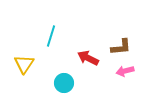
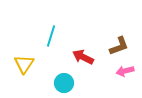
brown L-shape: moved 2 px left, 1 px up; rotated 15 degrees counterclockwise
red arrow: moved 5 px left, 1 px up
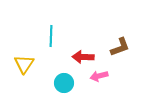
cyan line: rotated 15 degrees counterclockwise
brown L-shape: moved 1 px right, 1 px down
red arrow: rotated 25 degrees counterclockwise
pink arrow: moved 26 px left, 5 px down
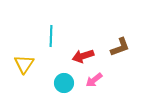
red arrow: moved 1 px up; rotated 20 degrees counterclockwise
pink arrow: moved 5 px left, 4 px down; rotated 24 degrees counterclockwise
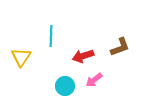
yellow triangle: moved 3 px left, 7 px up
cyan circle: moved 1 px right, 3 px down
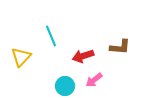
cyan line: rotated 25 degrees counterclockwise
brown L-shape: rotated 25 degrees clockwise
yellow triangle: rotated 10 degrees clockwise
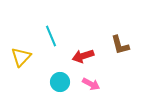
brown L-shape: moved 2 px up; rotated 70 degrees clockwise
pink arrow: moved 3 px left, 4 px down; rotated 114 degrees counterclockwise
cyan circle: moved 5 px left, 4 px up
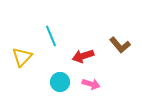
brown L-shape: rotated 25 degrees counterclockwise
yellow triangle: moved 1 px right
pink arrow: rotated 12 degrees counterclockwise
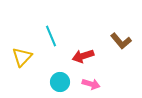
brown L-shape: moved 1 px right, 4 px up
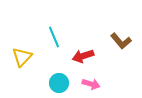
cyan line: moved 3 px right, 1 px down
cyan circle: moved 1 px left, 1 px down
